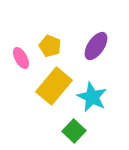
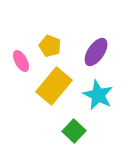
purple ellipse: moved 6 px down
pink ellipse: moved 3 px down
cyan star: moved 6 px right, 2 px up
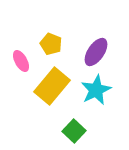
yellow pentagon: moved 1 px right, 2 px up
yellow rectangle: moved 2 px left
cyan star: moved 2 px left, 5 px up; rotated 20 degrees clockwise
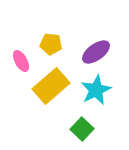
yellow pentagon: rotated 15 degrees counterclockwise
purple ellipse: rotated 20 degrees clockwise
yellow rectangle: moved 1 px left; rotated 9 degrees clockwise
green square: moved 8 px right, 2 px up
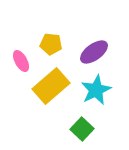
purple ellipse: moved 2 px left
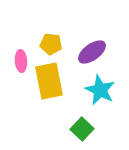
purple ellipse: moved 2 px left
pink ellipse: rotated 25 degrees clockwise
yellow rectangle: moved 2 px left, 5 px up; rotated 60 degrees counterclockwise
cyan star: moved 4 px right; rotated 20 degrees counterclockwise
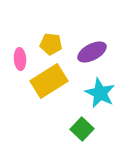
purple ellipse: rotated 8 degrees clockwise
pink ellipse: moved 1 px left, 2 px up
yellow rectangle: rotated 69 degrees clockwise
cyan star: moved 3 px down
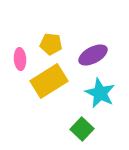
purple ellipse: moved 1 px right, 3 px down
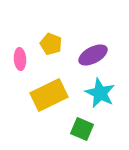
yellow pentagon: rotated 15 degrees clockwise
yellow rectangle: moved 14 px down; rotated 6 degrees clockwise
green square: rotated 20 degrees counterclockwise
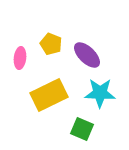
purple ellipse: moved 6 px left; rotated 72 degrees clockwise
pink ellipse: moved 1 px up; rotated 10 degrees clockwise
cyan star: rotated 24 degrees counterclockwise
